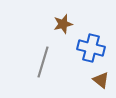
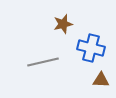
gray line: rotated 60 degrees clockwise
brown triangle: rotated 36 degrees counterclockwise
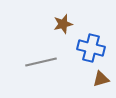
gray line: moved 2 px left
brown triangle: moved 1 px up; rotated 18 degrees counterclockwise
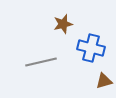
brown triangle: moved 3 px right, 2 px down
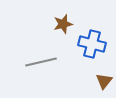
blue cross: moved 1 px right, 4 px up
brown triangle: rotated 36 degrees counterclockwise
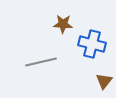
brown star: rotated 18 degrees clockwise
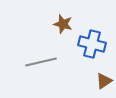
brown star: rotated 12 degrees clockwise
brown triangle: rotated 18 degrees clockwise
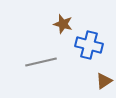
blue cross: moved 3 px left, 1 px down
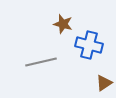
brown triangle: moved 2 px down
